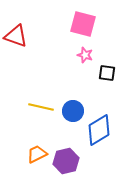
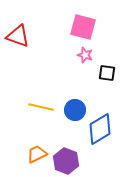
pink square: moved 3 px down
red triangle: moved 2 px right
blue circle: moved 2 px right, 1 px up
blue diamond: moved 1 px right, 1 px up
purple hexagon: rotated 25 degrees counterclockwise
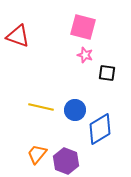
orange trapezoid: rotated 25 degrees counterclockwise
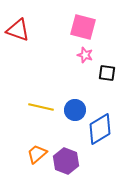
red triangle: moved 6 px up
orange trapezoid: rotated 10 degrees clockwise
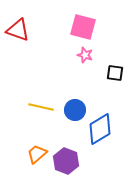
black square: moved 8 px right
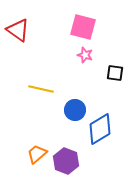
red triangle: rotated 15 degrees clockwise
yellow line: moved 18 px up
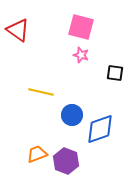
pink square: moved 2 px left
pink star: moved 4 px left
yellow line: moved 3 px down
blue circle: moved 3 px left, 5 px down
blue diamond: rotated 12 degrees clockwise
orange trapezoid: rotated 20 degrees clockwise
